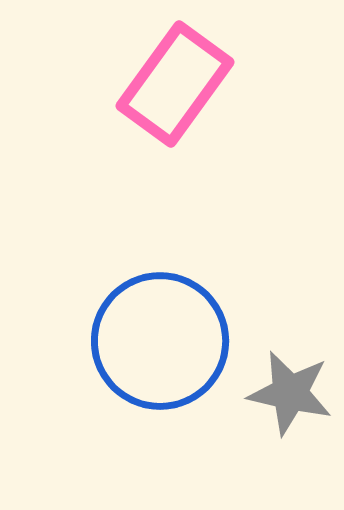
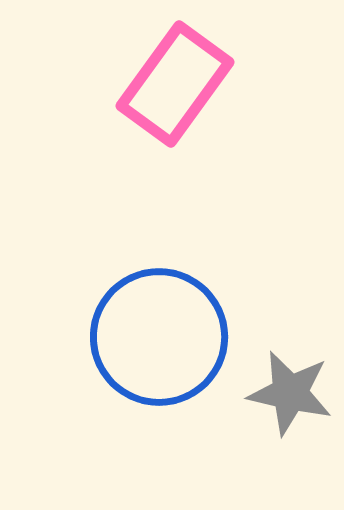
blue circle: moved 1 px left, 4 px up
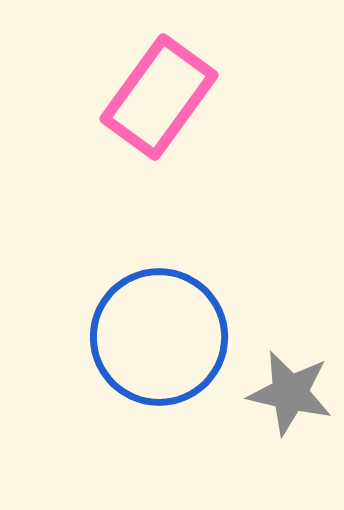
pink rectangle: moved 16 px left, 13 px down
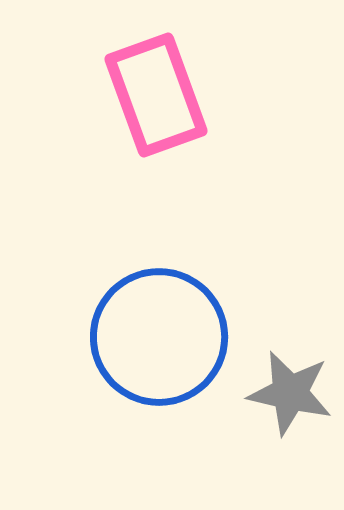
pink rectangle: moved 3 px left, 2 px up; rotated 56 degrees counterclockwise
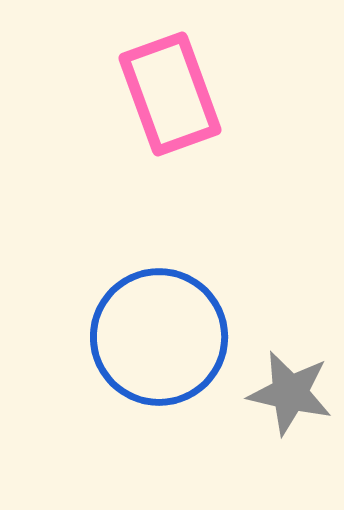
pink rectangle: moved 14 px right, 1 px up
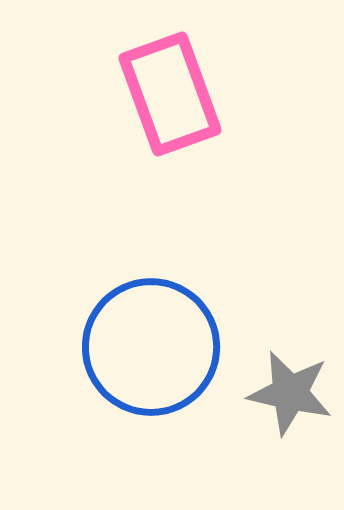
blue circle: moved 8 px left, 10 px down
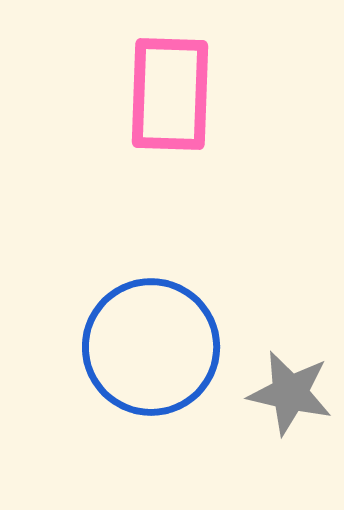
pink rectangle: rotated 22 degrees clockwise
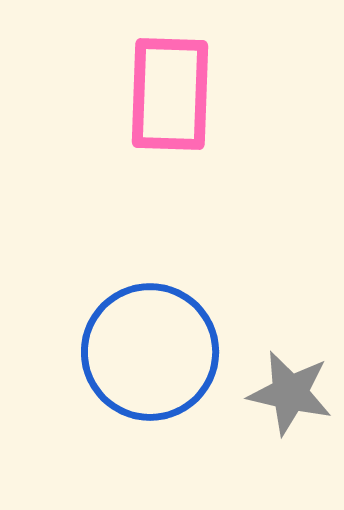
blue circle: moved 1 px left, 5 px down
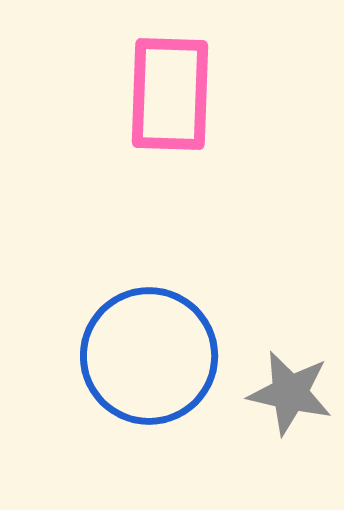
blue circle: moved 1 px left, 4 px down
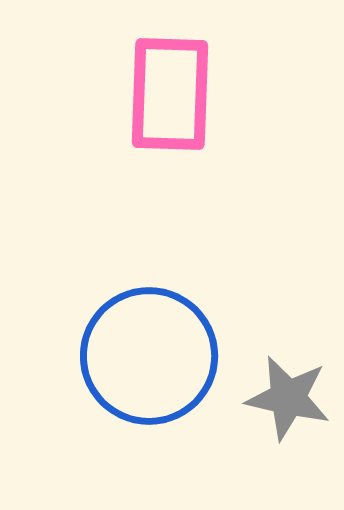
gray star: moved 2 px left, 5 px down
